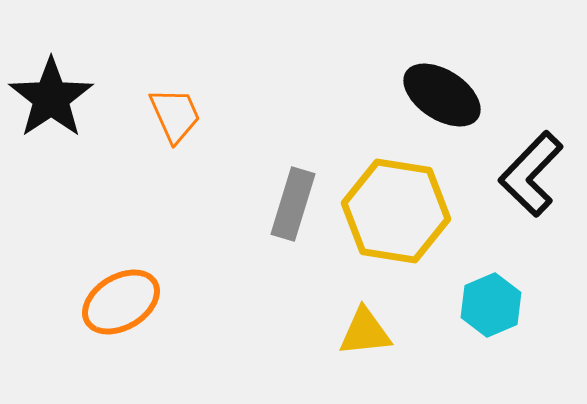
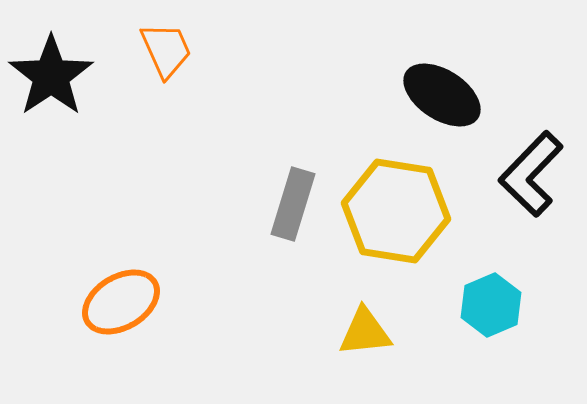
black star: moved 22 px up
orange trapezoid: moved 9 px left, 65 px up
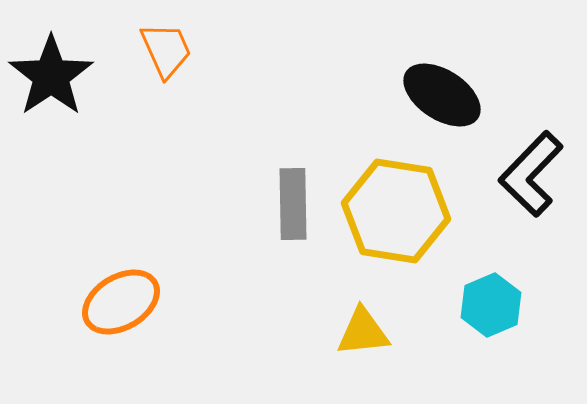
gray rectangle: rotated 18 degrees counterclockwise
yellow triangle: moved 2 px left
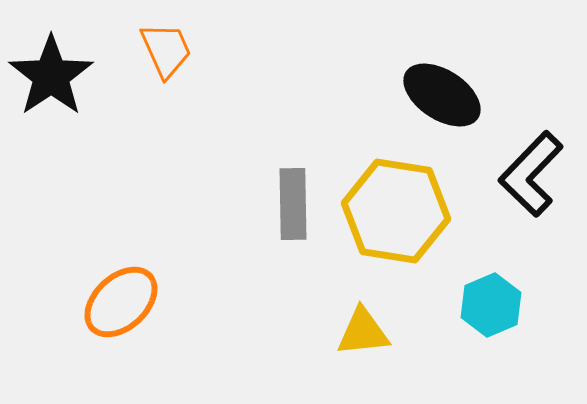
orange ellipse: rotated 12 degrees counterclockwise
